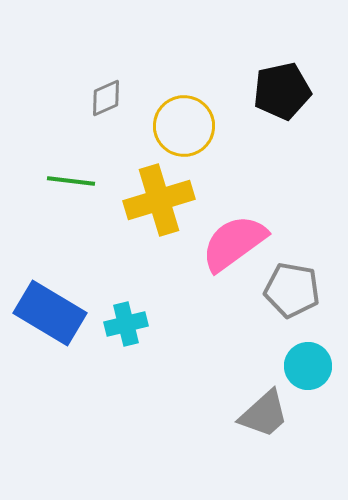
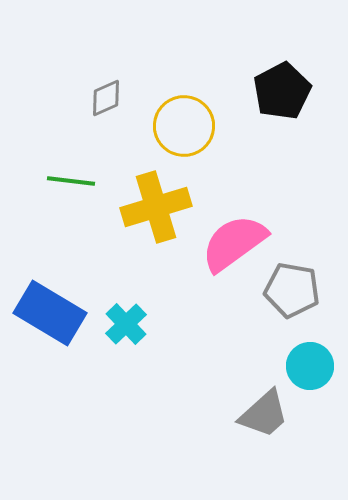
black pentagon: rotated 16 degrees counterclockwise
yellow cross: moved 3 px left, 7 px down
cyan cross: rotated 30 degrees counterclockwise
cyan circle: moved 2 px right
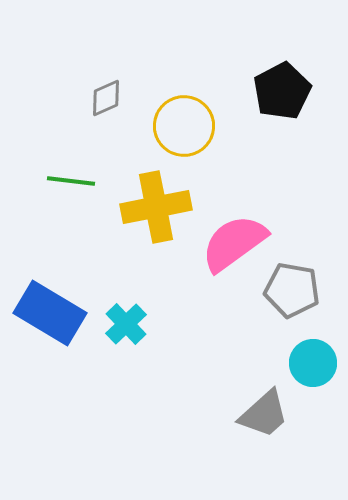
yellow cross: rotated 6 degrees clockwise
cyan circle: moved 3 px right, 3 px up
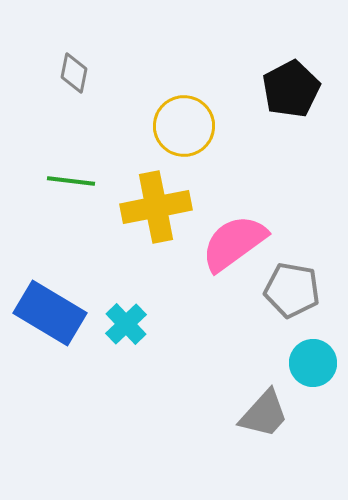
black pentagon: moved 9 px right, 2 px up
gray diamond: moved 32 px left, 25 px up; rotated 54 degrees counterclockwise
gray trapezoid: rotated 6 degrees counterclockwise
